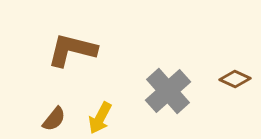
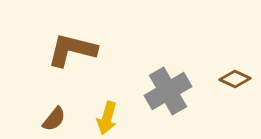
gray cross: rotated 12 degrees clockwise
yellow arrow: moved 7 px right; rotated 12 degrees counterclockwise
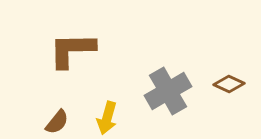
brown L-shape: rotated 15 degrees counterclockwise
brown diamond: moved 6 px left, 5 px down
brown semicircle: moved 3 px right, 3 px down
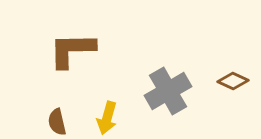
brown diamond: moved 4 px right, 3 px up
brown semicircle: rotated 128 degrees clockwise
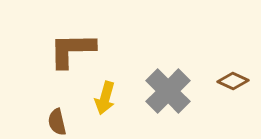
gray cross: rotated 15 degrees counterclockwise
yellow arrow: moved 2 px left, 20 px up
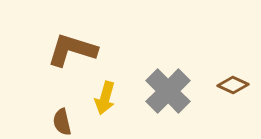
brown L-shape: rotated 18 degrees clockwise
brown diamond: moved 4 px down
brown semicircle: moved 5 px right
